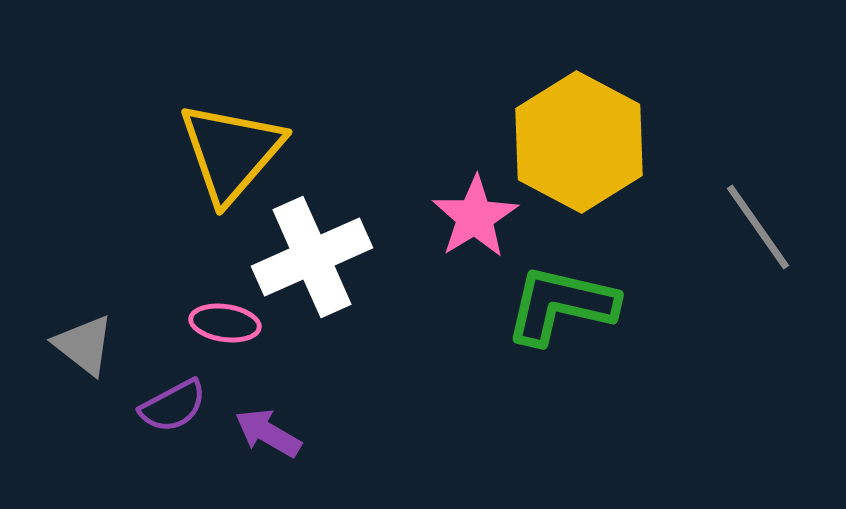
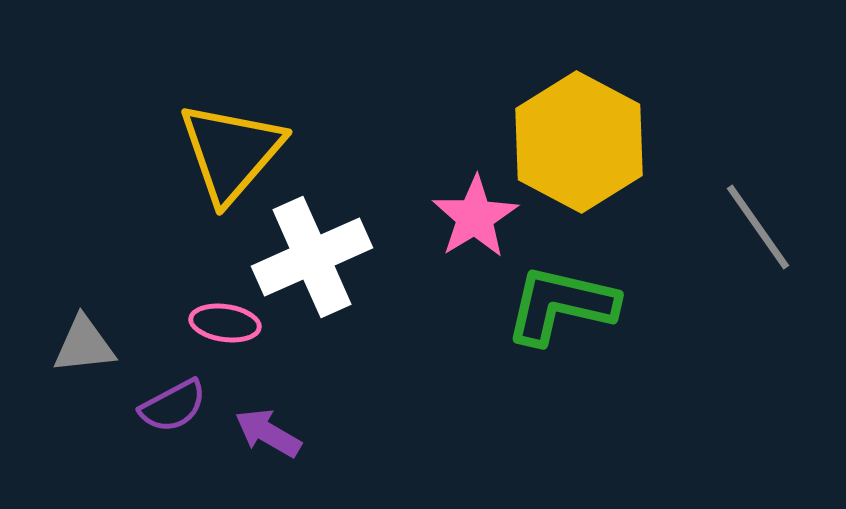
gray triangle: rotated 44 degrees counterclockwise
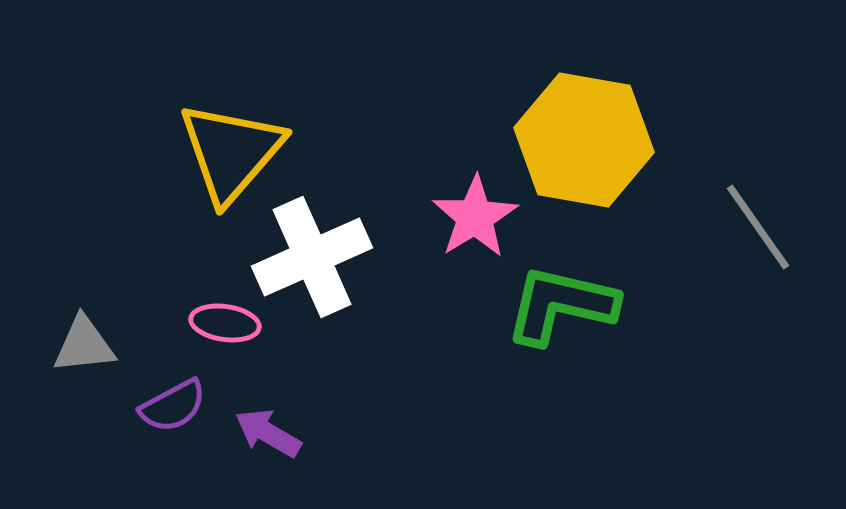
yellow hexagon: moved 5 px right, 2 px up; rotated 18 degrees counterclockwise
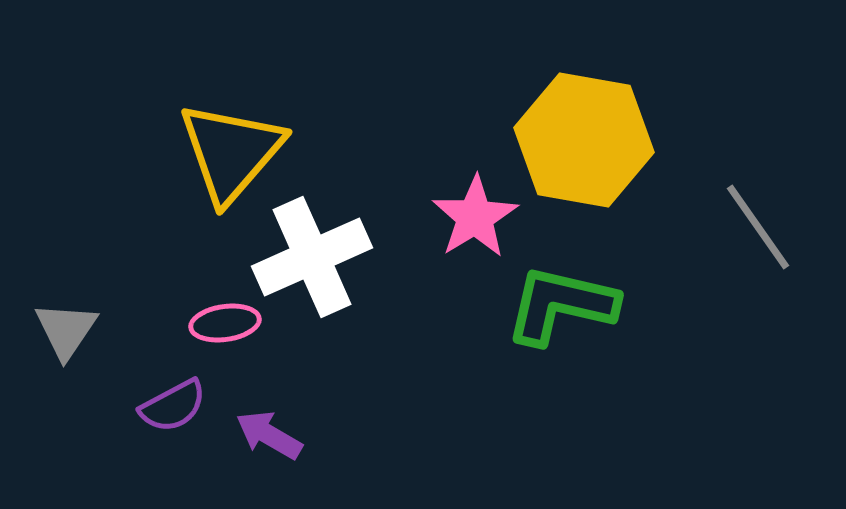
pink ellipse: rotated 16 degrees counterclockwise
gray triangle: moved 18 px left, 15 px up; rotated 50 degrees counterclockwise
purple arrow: moved 1 px right, 2 px down
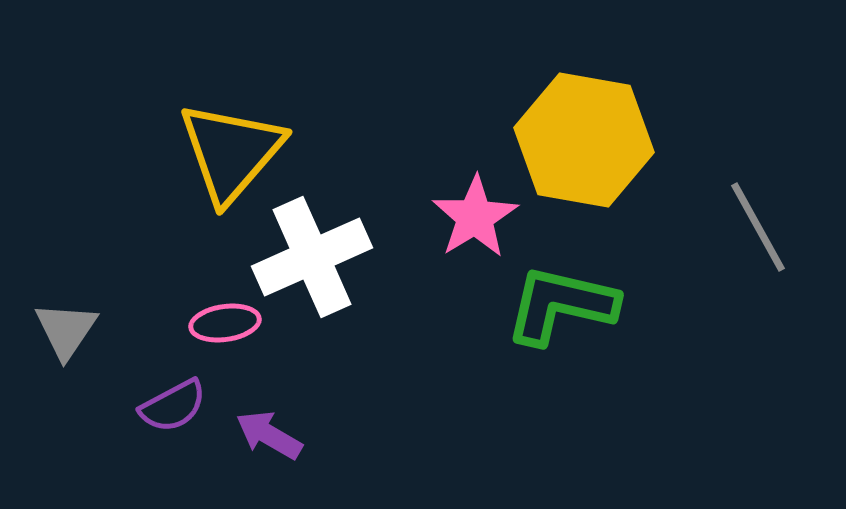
gray line: rotated 6 degrees clockwise
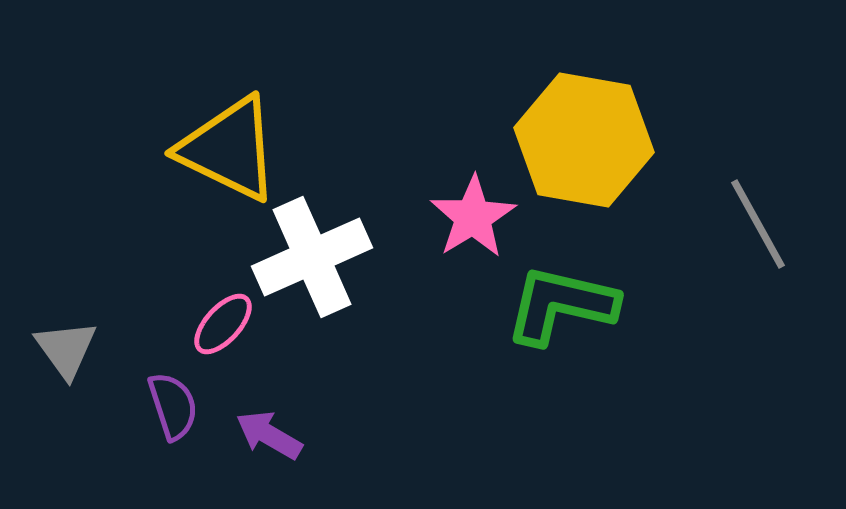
yellow triangle: moved 2 px left, 3 px up; rotated 45 degrees counterclockwise
pink star: moved 2 px left
gray line: moved 3 px up
pink ellipse: moved 2 px left, 1 px down; rotated 40 degrees counterclockwise
gray triangle: moved 19 px down; rotated 10 degrees counterclockwise
purple semicircle: rotated 80 degrees counterclockwise
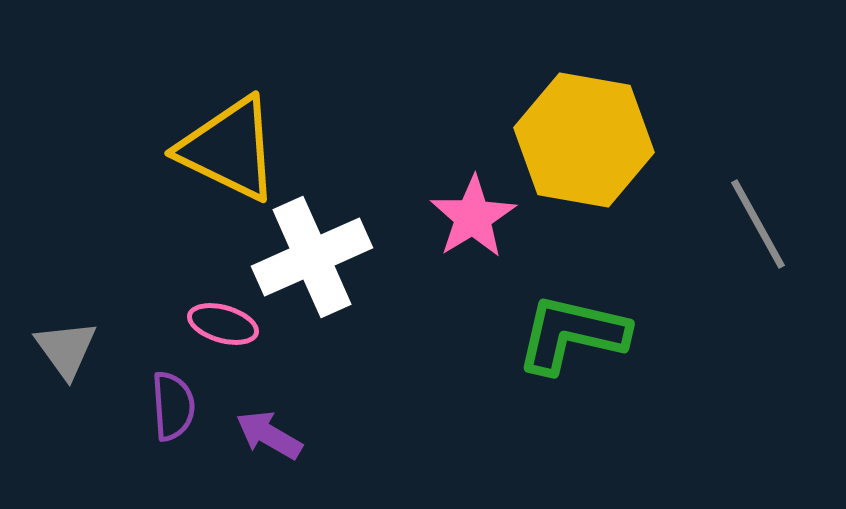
green L-shape: moved 11 px right, 29 px down
pink ellipse: rotated 64 degrees clockwise
purple semicircle: rotated 14 degrees clockwise
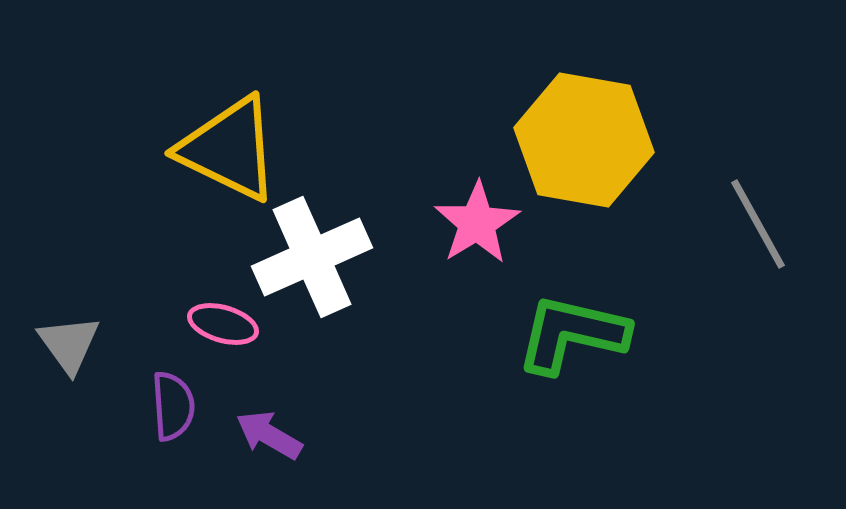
pink star: moved 4 px right, 6 px down
gray triangle: moved 3 px right, 5 px up
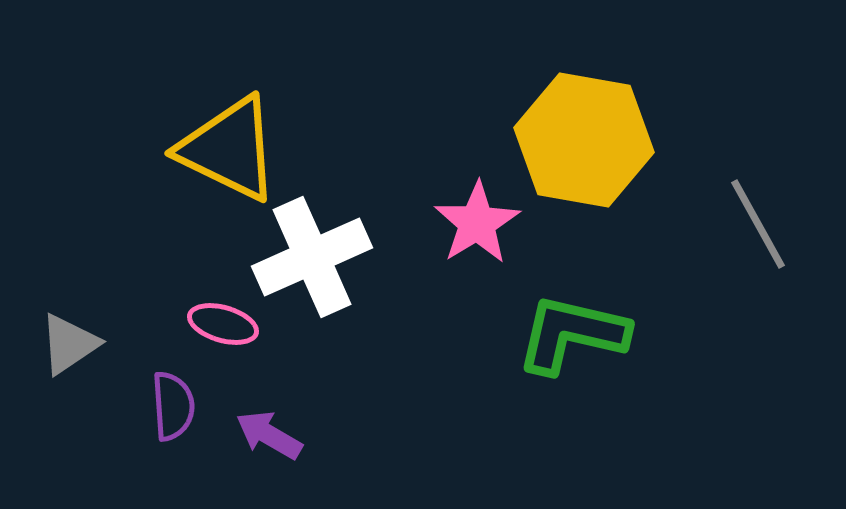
gray triangle: rotated 32 degrees clockwise
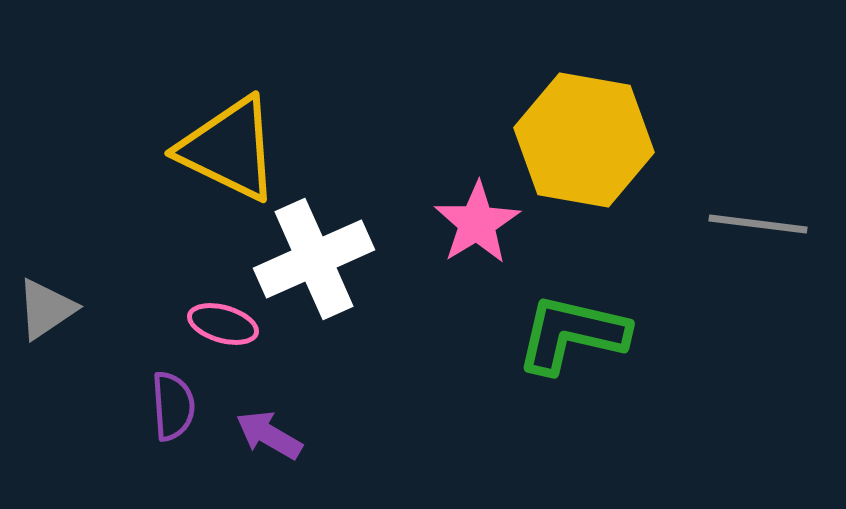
gray line: rotated 54 degrees counterclockwise
white cross: moved 2 px right, 2 px down
gray triangle: moved 23 px left, 35 px up
